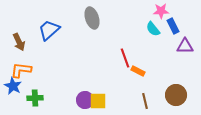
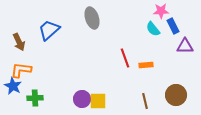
orange rectangle: moved 8 px right, 6 px up; rotated 32 degrees counterclockwise
purple circle: moved 3 px left, 1 px up
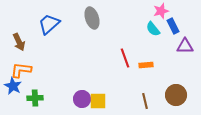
pink star: rotated 14 degrees counterclockwise
blue trapezoid: moved 6 px up
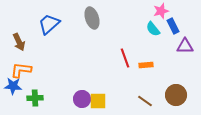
blue star: rotated 24 degrees counterclockwise
brown line: rotated 42 degrees counterclockwise
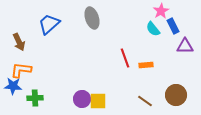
pink star: rotated 14 degrees counterclockwise
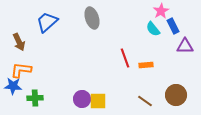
blue trapezoid: moved 2 px left, 2 px up
